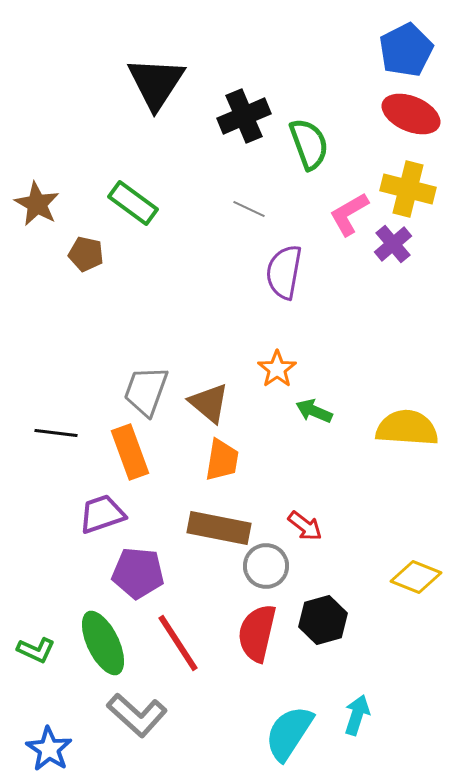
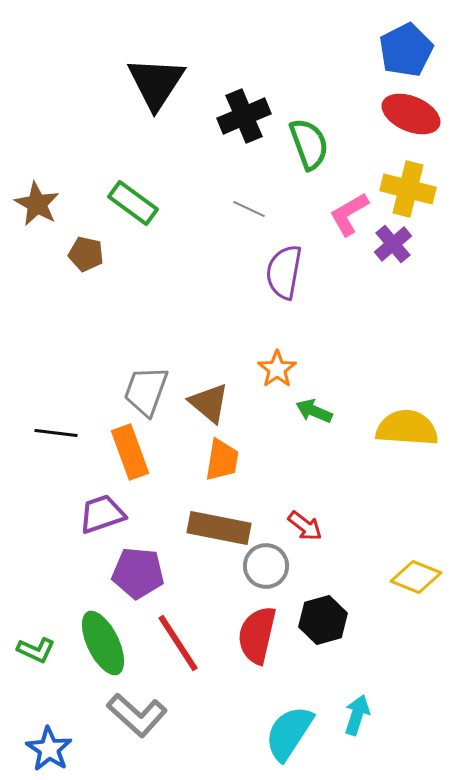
red semicircle: moved 2 px down
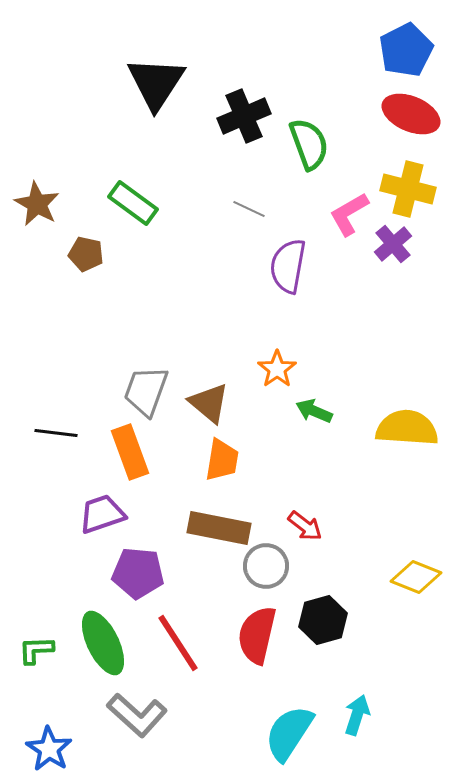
purple semicircle: moved 4 px right, 6 px up
green L-shape: rotated 153 degrees clockwise
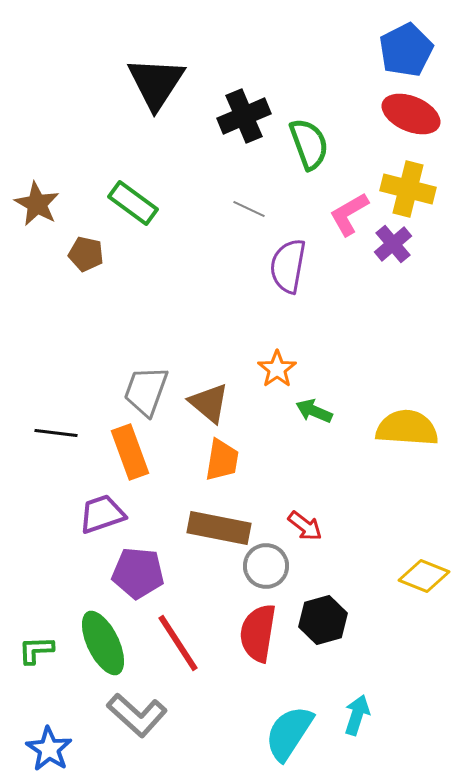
yellow diamond: moved 8 px right, 1 px up
red semicircle: moved 1 px right, 2 px up; rotated 4 degrees counterclockwise
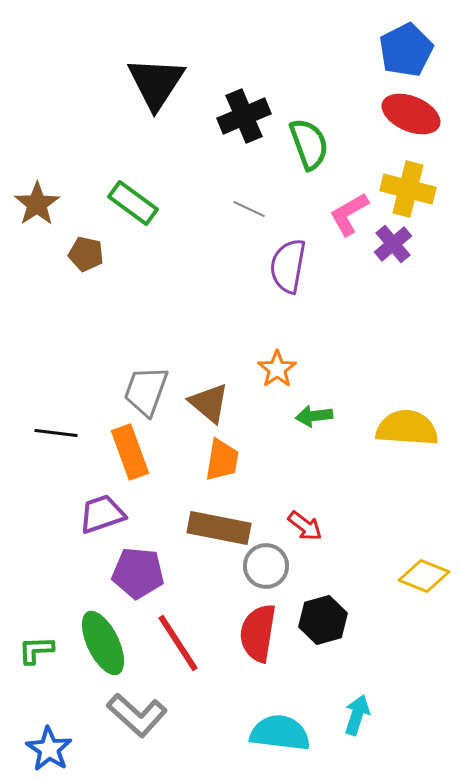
brown star: rotated 9 degrees clockwise
green arrow: moved 5 px down; rotated 30 degrees counterclockwise
cyan semicircle: moved 9 px left; rotated 64 degrees clockwise
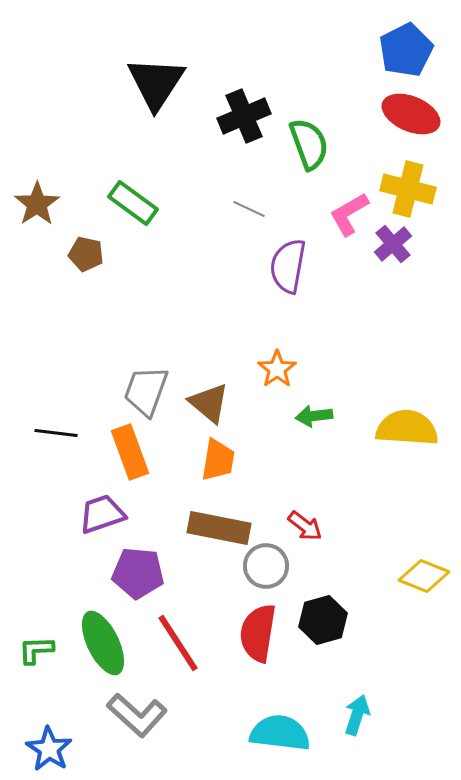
orange trapezoid: moved 4 px left
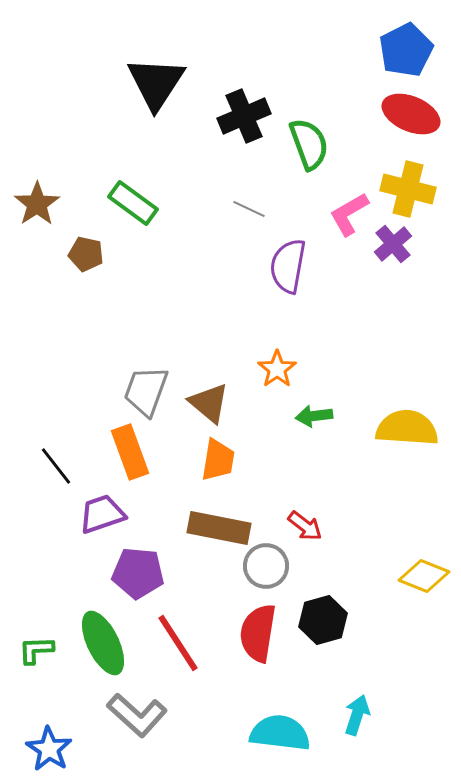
black line: moved 33 px down; rotated 45 degrees clockwise
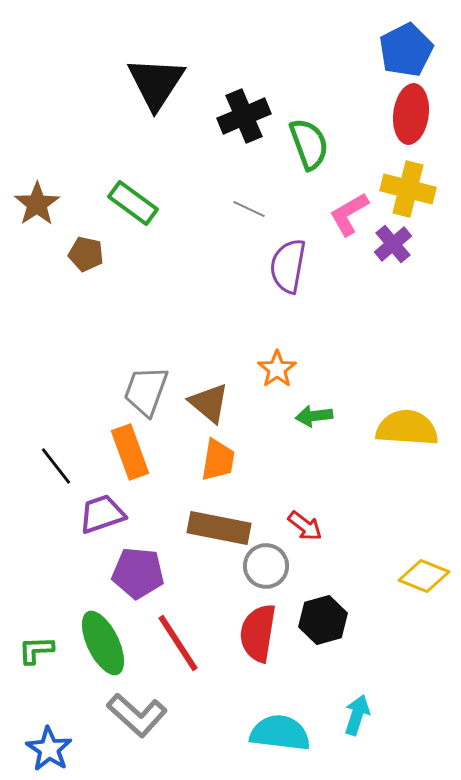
red ellipse: rotated 74 degrees clockwise
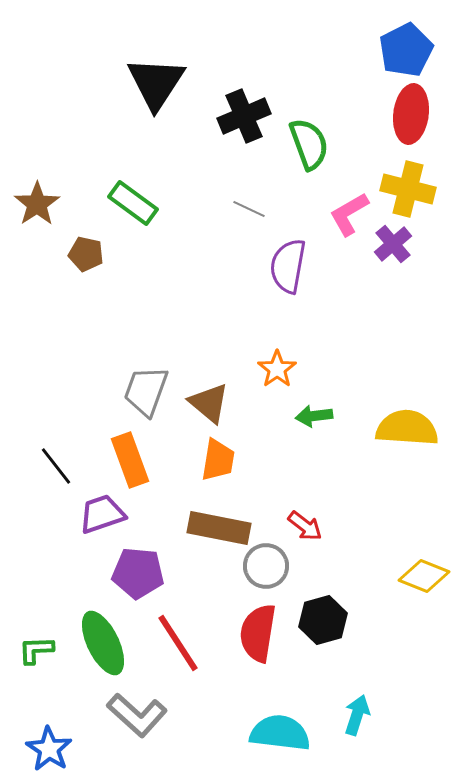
orange rectangle: moved 8 px down
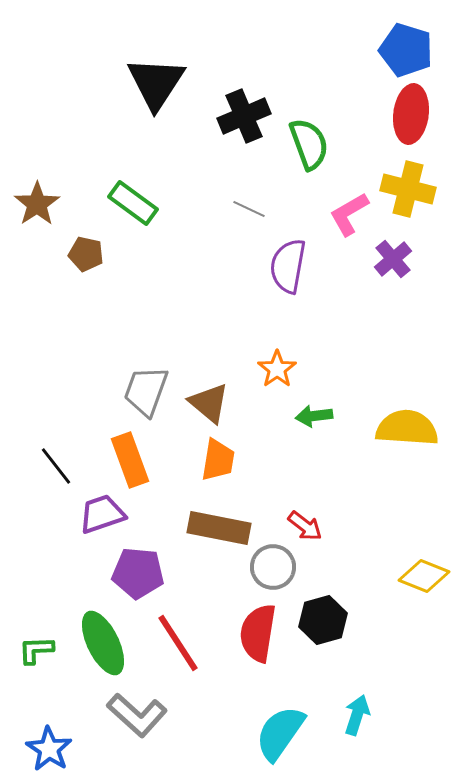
blue pentagon: rotated 28 degrees counterclockwise
purple cross: moved 15 px down
gray circle: moved 7 px right, 1 px down
cyan semicircle: rotated 62 degrees counterclockwise
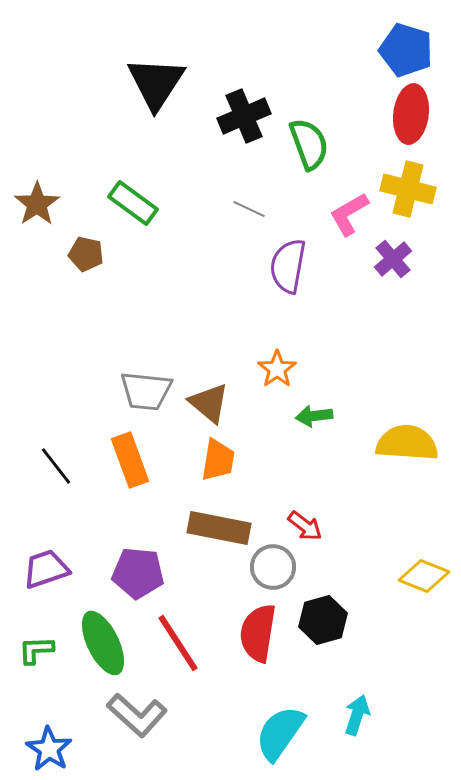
gray trapezoid: rotated 104 degrees counterclockwise
yellow semicircle: moved 15 px down
purple trapezoid: moved 56 px left, 55 px down
